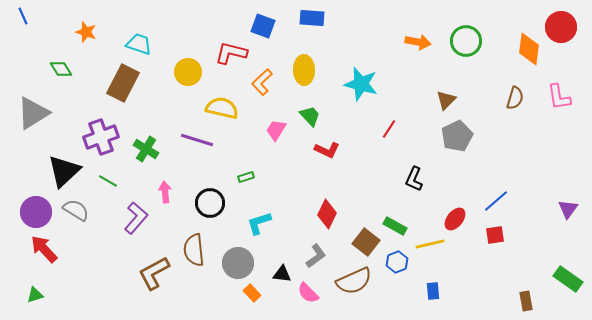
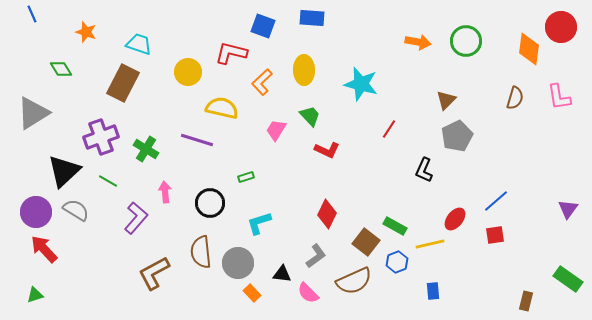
blue line at (23, 16): moved 9 px right, 2 px up
black L-shape at (414, 179): moved 10 px right, 9 px up
brown semicircle at (194, 250): moved 7 px right, 2 px down
brown rectangle at (526, 301): rotated 24 degrees clockwise
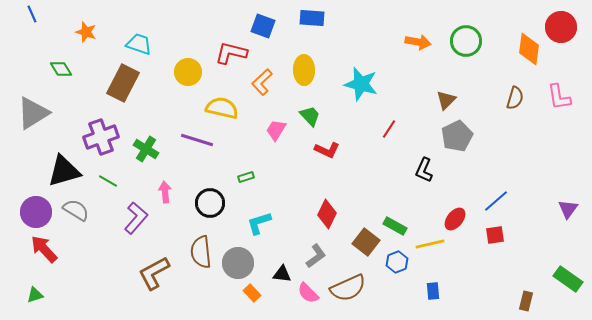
black triangle at (64, 171): rotated 27 degrees clockwise
brown semicircle at (354, 281): moved 6 px left, 7 px down
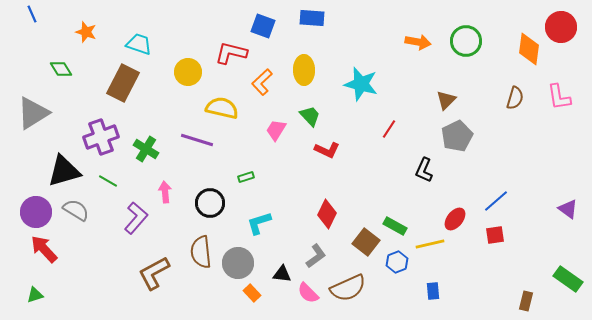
purple triangle at (568, 209): rotated 30 degrees counterclockwise
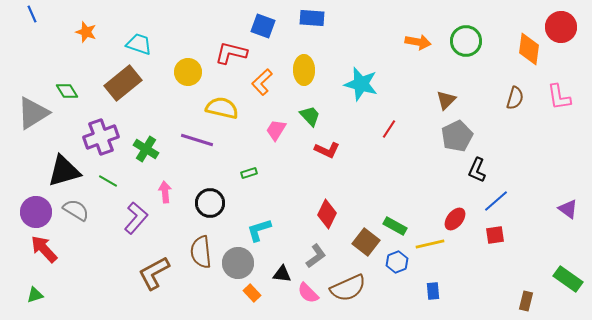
green diamond at (61, 69): moved 6 px right, 22 px down
brown rectangle at (123, 83): rotated 24 degrees clockwise
black L-shape at (424, 170): moved 53 px right
green rectangle at (246, 177): moved 3 px right, 4 px up
cyan L-shape at (259, 223): moved 7 px down
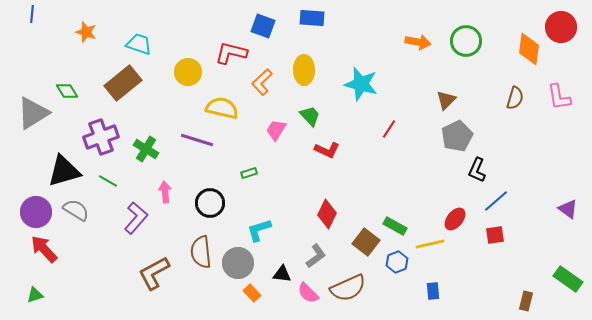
blue line at (32, 14): rotated 30 degrees clockwise
